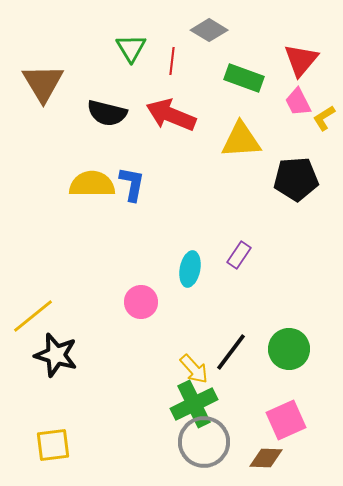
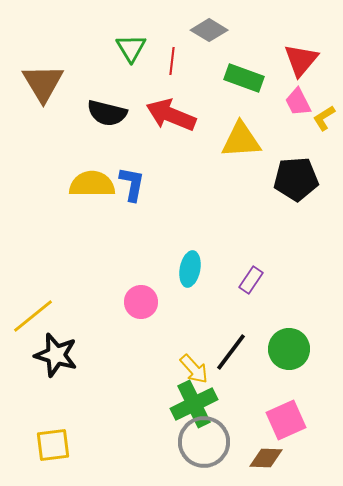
purple rectangle: moved 12 px right, 25 px down
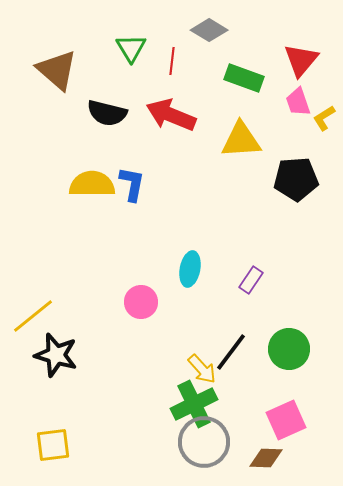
brown triangle: moved 14 px right, 13 px up; rotated 18 degrees counterclockwise
pink trapezoid: rotated 8 degrees clockwise
yellow arrow: moved 8 px right
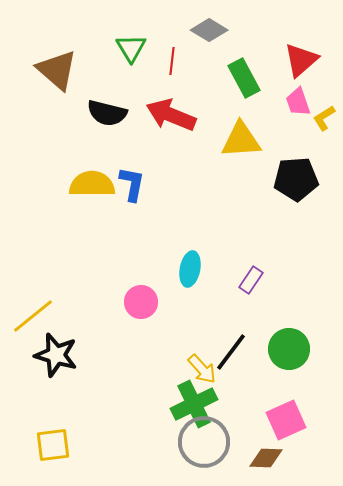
red triangle: rotated 9 degrees clockwise
green rectangle: rotated 42 degrees clockwise
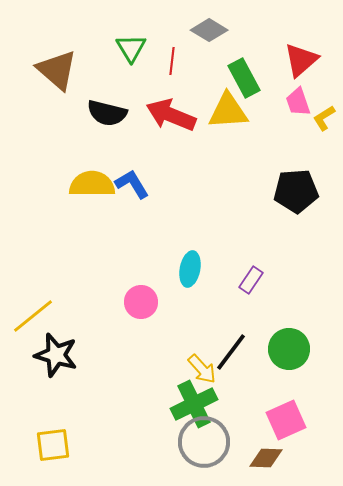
yellow triangle: moved 13 px left, 29 px up
black pentagon: moved 12 px down
blue L-shape: rotated 42 degrees counterclockwise
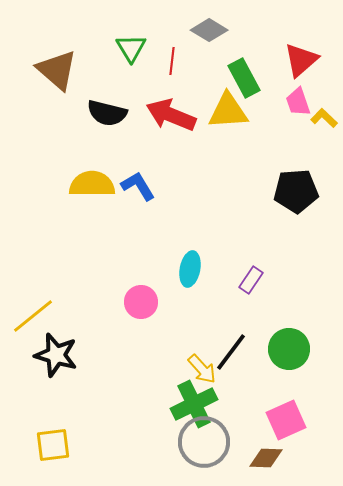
yellow L-shape: rotated 76 degrees clockwise
blue L-shape: moved 6 px right, 2 px down
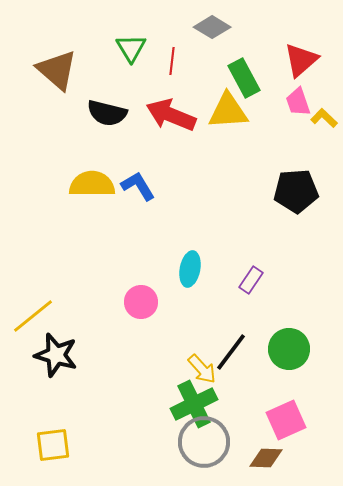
gray diamond: moved 3 px right, 3 px up
